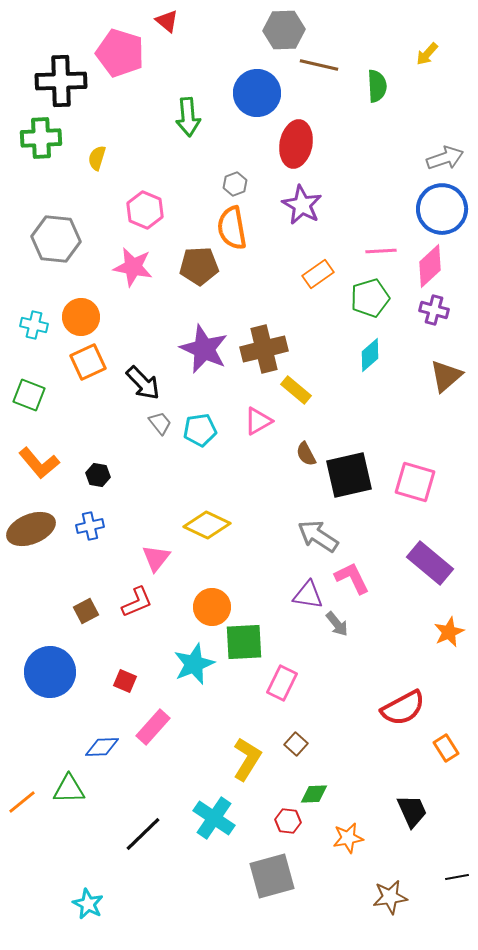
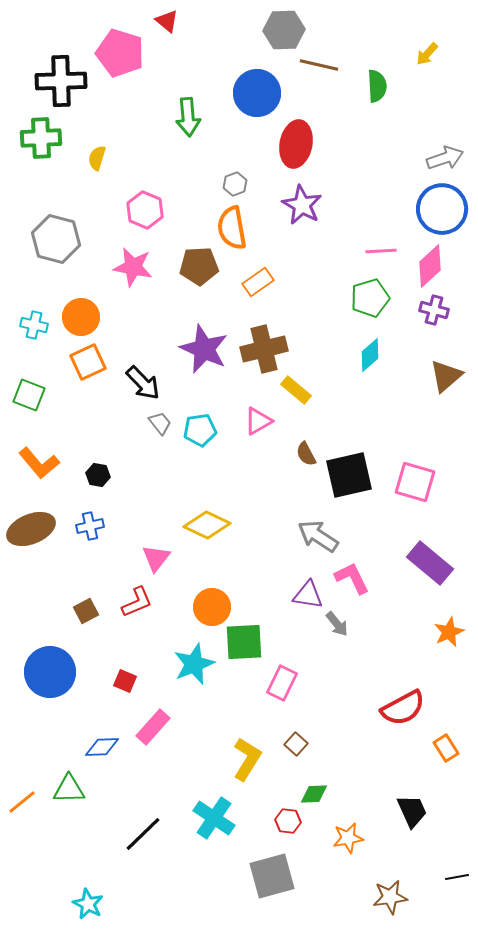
gray hexagon at (56, 239): rotated 9 degrees clockwise
orange rectangle at (318, 274): moved 60 px left, 8 px down
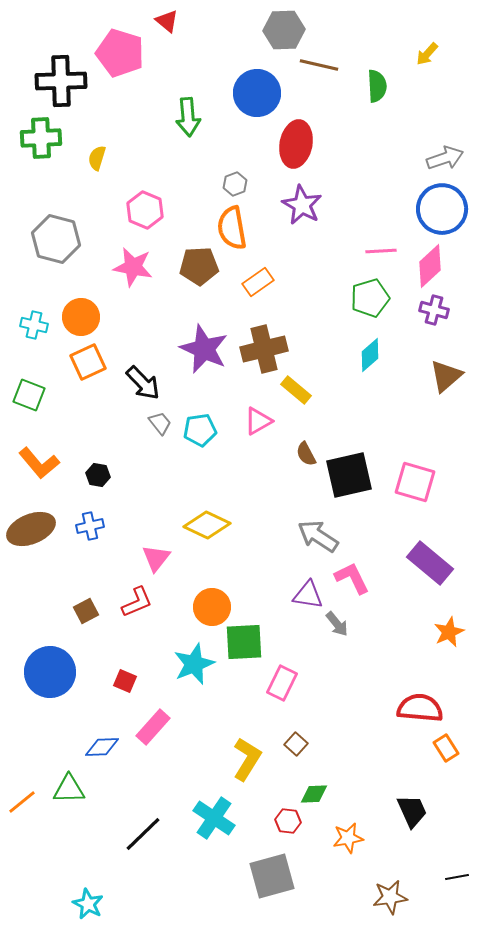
red semicircle at (403, 708): moved 17 px right; rotated 147 degrees counterclockwise
